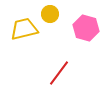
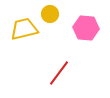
pink hexagon: rotated 10 degrees counterclockwise
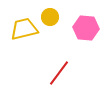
yellow circle: moved 3 px down
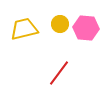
yellow circle: moved 10 px right, 7 px down
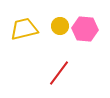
yellow circle: moved 2 px down
pink hexagon: moved 1 px left, 1 px down
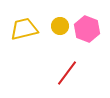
pink hexagon: moved 2 px right; rotated 15 degrees clockwise
red line: moved 8 px right
